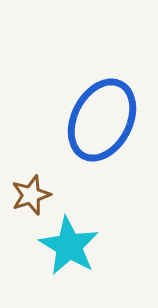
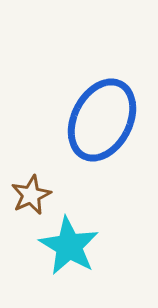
brown star: rotated 6 degrees counterclockwise
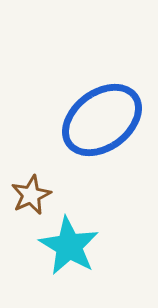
blue ellipse: rotated 26 degrees clockwise
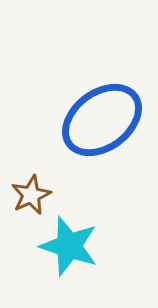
cyan star: rotated 12 degrees counterclockwise
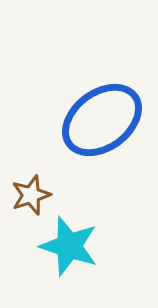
brown star: rotated 6 degrees clockwise
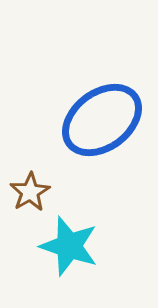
brown star: moved 1 px left, 3 px up; rotated 12 degrees counterclockwise
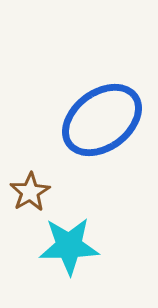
cyan star: rotated 20 degrees counterclockwise
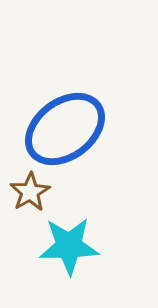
blue ellipse: moved 37 px left, 9 px down
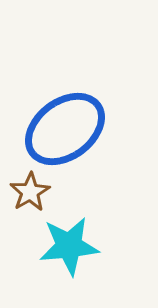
cyan star: rotated 4 degrees counterclockwise
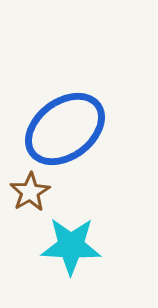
cyan star: moved 2 px right; rotated 8 degrees clockwise
